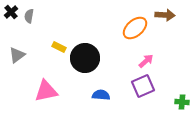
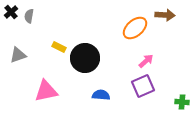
gray triangle: moved 1 px right; rotated 18 degrees clockwise
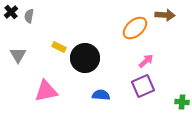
gray triangle: rotated 42 degrees counterclockwise
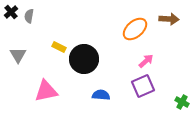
brown arrow: moved 4 px right, 4 px down
orange ellipse: moved 1 px down
black circle: moved 1 px left, 1 px down
green cross: rotated 24 degrees clockwise
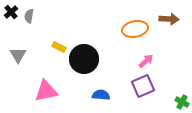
orange ellipse: rotated 30 degrees clockwise
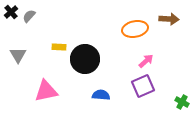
gray semicircle: rotated 32 degrees clockwise
yellow rectangle: rotated 24 degrees counterclockwise
black circle: moved 1 px right
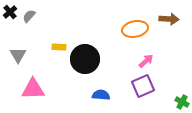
black cross: moved 1 px left
pink triangle: moved 13 px left, 2 px up; rotated 10 degrees clockwise
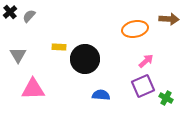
green cross: moved 16 px left, 4 px up
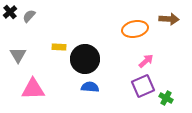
blue semicircle: moved 11 px left, 8 px up
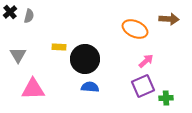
gray semicircle: rotated 152 degrees clockwise
orange ellipse: rotated 35 degrees clockwise
green cross: rotated 32 degrees counterclockwise
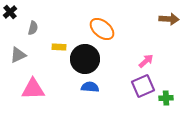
gray semicircle: moved 4 px right, 12 px down
orange ellipse: moved 33 px left; rotated 15 degrees clockwise
gray triangle: rotated 36 degrees clockwise
